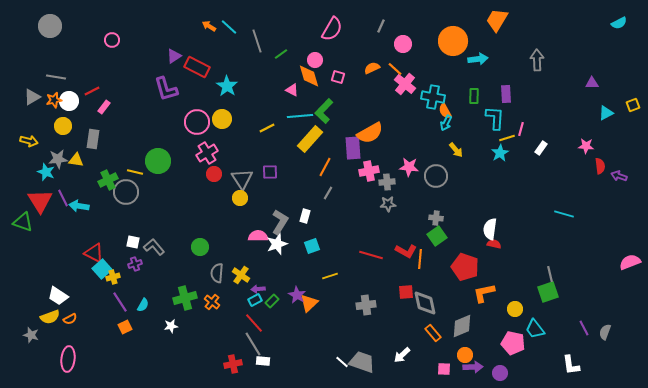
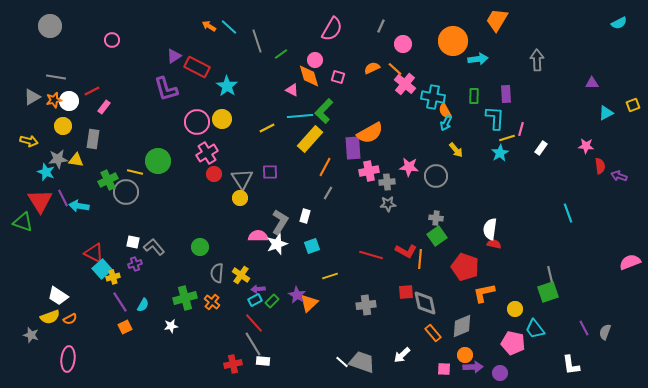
cyan line at (564, 214): moved 4 px right, 1 px up; rotated 54 degrees clockwise
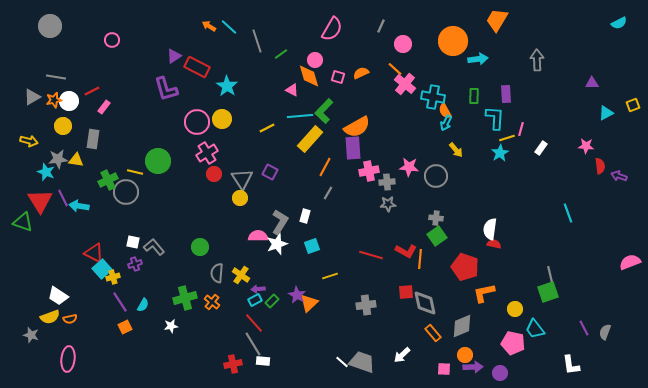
orange semicircle at (372, 68): moved 11 px left, 5 px down
orange semicircle at (370, 133): moved 13 px left, 6 px up
purple square at (270, 172): rotated 28 degrees clockwise
orange semicircle at (70, 319): rotated 16 degrees clockwise
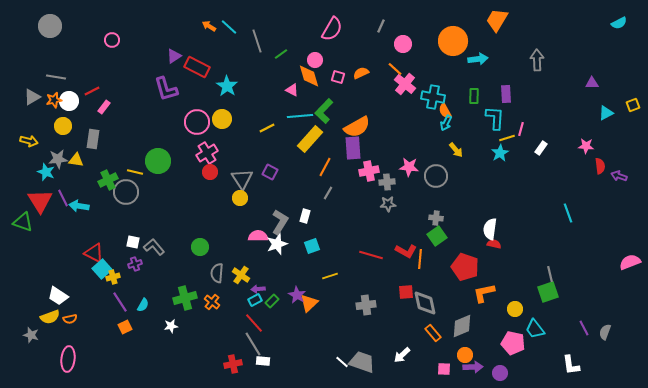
red circle at (214, 174): moved 4 px left, 2 px up
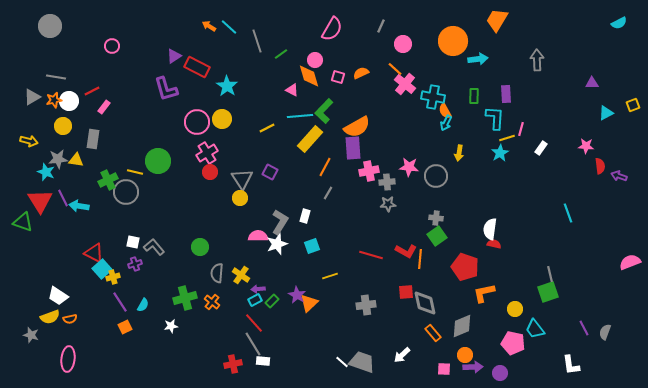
pink circle at (112, 40): moved 6 px down
yellow arrow at (456, 150): moved 3 px right, 3 px down; rotated 49 degrees clockwise
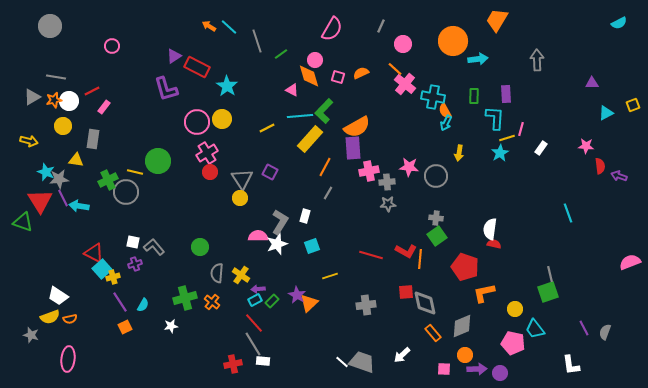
gray star at (58, 159): moved 1 px right, 20 px down
purple arrow at (473, 367): moved 4 px right, 2 px down
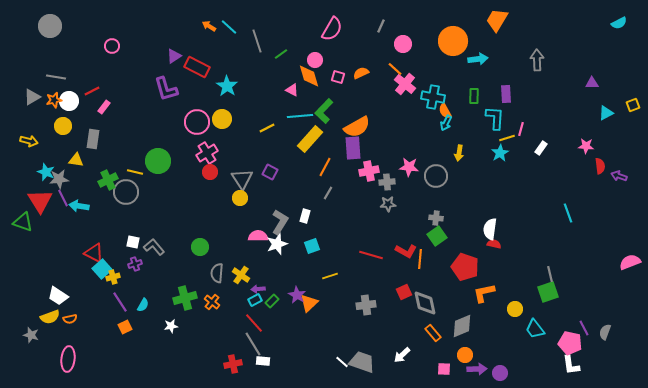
red square at (406, 292): moved 2 px left; rotated 21 degrees counterclockwise
pink pentagon at (513, 343): moved 57 px right
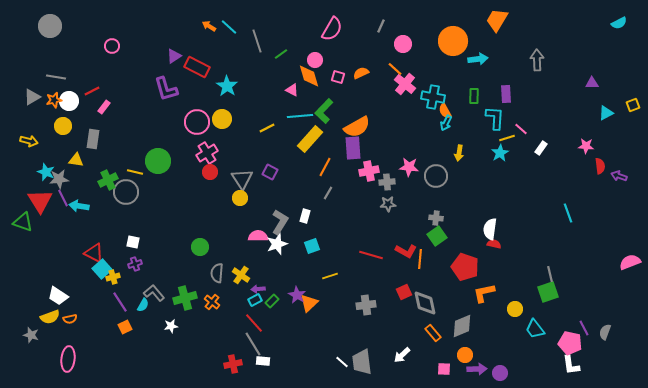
pink line at (521, 129): rotated 64 degrees counterclockwise
gray L-shape at (154, 247): moved 46 px down
gray trapezoid at (362, 362): rotated 116 degrees counterclockwise
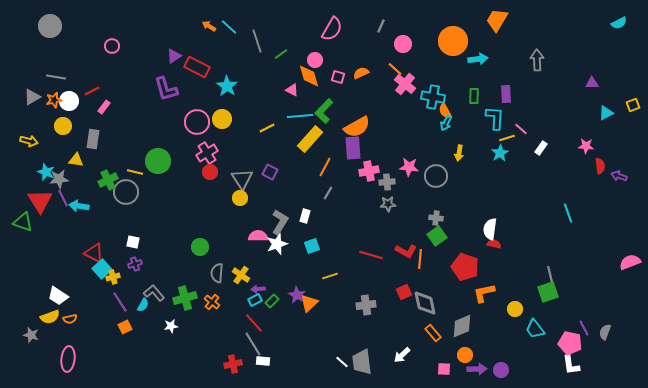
purple circle at (500, 373): moved 1 px right, 3 px up
